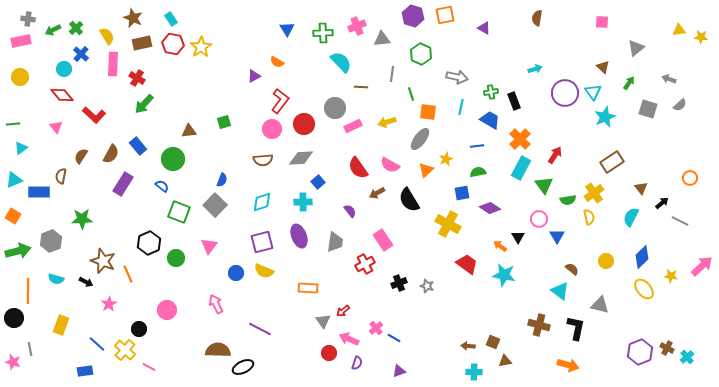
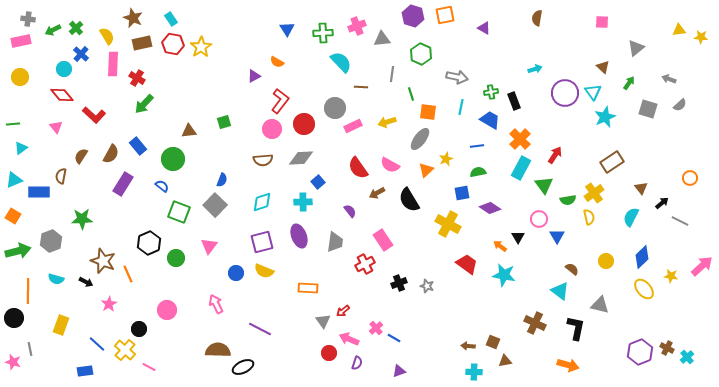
brown cross at (539, 325): moved 4 px left, 2 px up; rotated 10 degrees clockwise
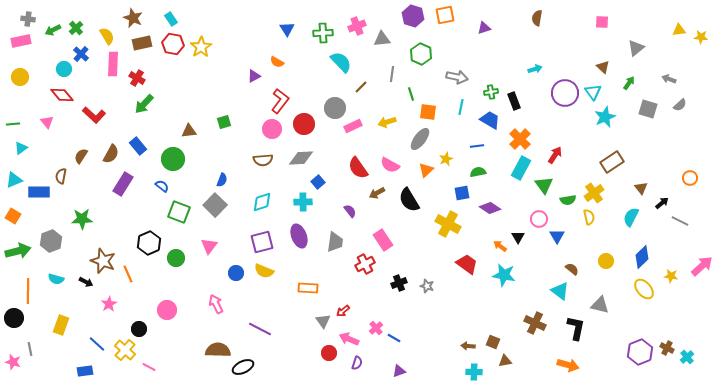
purple triangle at (484, 28): rotated 48 degrees counterclockwise
brown line at (361, 87): rotated 48 degrees counterclockwise
pink triangle at (56, 127): moved 9 px left, 5 px up
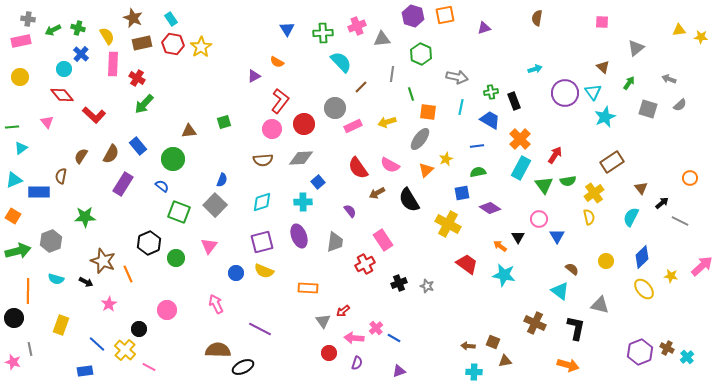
green cross at (76, 28): moved 2 px right; rotated 32 degrees counterclockwise
green line at (13, 124): moved 1 px left, 3 px down
green semicircle at (568, 200): moved 19 px up
green star at (82, 219): moved 3 px right, 2 px up
pink arrow at (349, 339): moved 5 px right, 1 px up; rotated 18 degrees counterclockwise
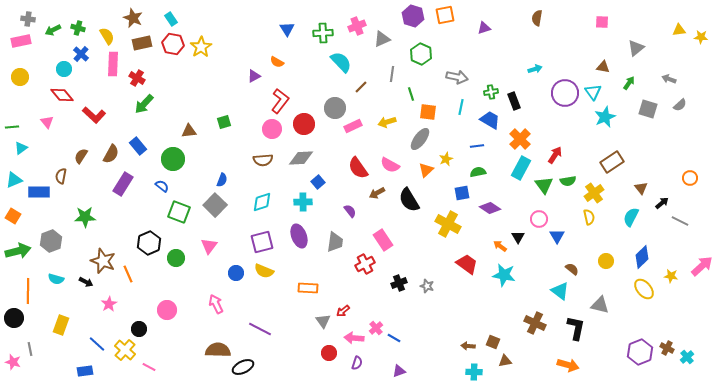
gray triangle at (382, 39): rotated 18 degrees counterclockwise
brown triangle at (603, 67): rotated 32 degrees counterclockwise
